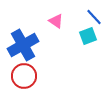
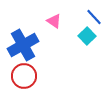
pink triangle: moved 2 px left
cyan square: moved 1 px left; rotated 24 degrees counterclockwise
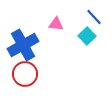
pink triangle: moved 2 px right, 3 px down; rotated 28 degrees counterclockwise
red circle: moved 1 px right, 2 px up
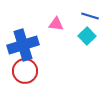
blue line: moved 4 px left, 1 px up; rotated 30 degrees counterclockwise
blue cross: rotated 12 degrees clockwise
red circle: moved 3 px up
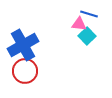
blue line: moved 1 px left, 2 px up
pink triangle: moved 23 px right
blue cross: rotated 12 degrees counterclockwise
